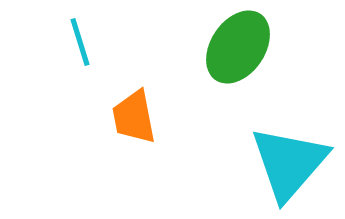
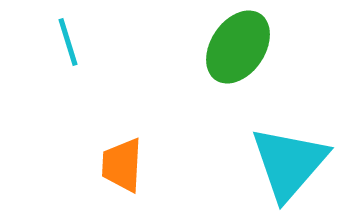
cyan line: moved 12 px left
orange trapezoid: moved 12 px left, 48 px down; rotated 14 degrees clockwise
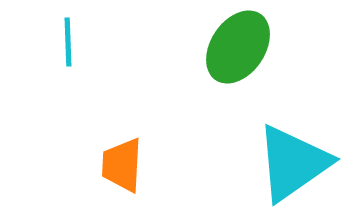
cyan line: rotated 15 degrees clockwise
cyan triangle: moved 4 px right; rotated 14 degrees clockwise
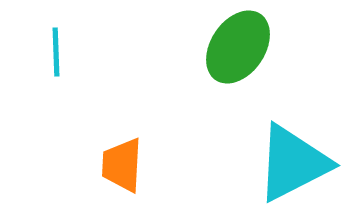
cyan line: moved 12 px left, 10 px down
cyan triangle: rotated 8 degrees clockwise
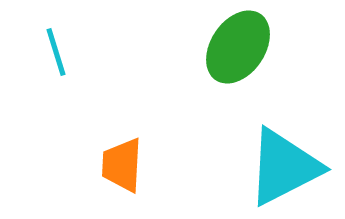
cyan line: rotated 15 degrees counterclockwise
cyan triangle: moved 9 px left, 4 px down
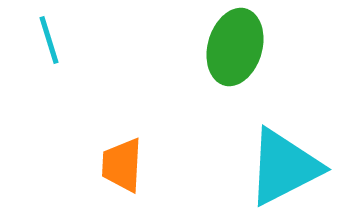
green ellipse: moved 3 px left; rotated 18 degrees counterclockwise
cyan line: moved 7 px left, 12 px up
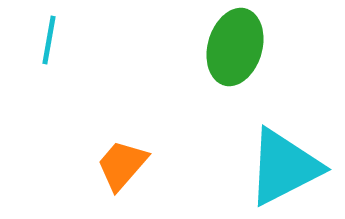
cyan line: rotated 27 degrees clockwise
orange trapezoid: rotated 38 degrees clockwise
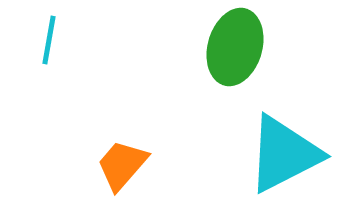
cyan triangle: moved 13 px up
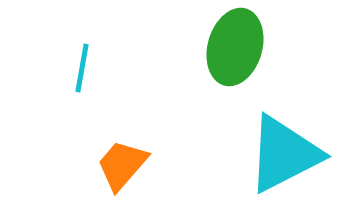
cyan line: moved 33 px right, 28 px down
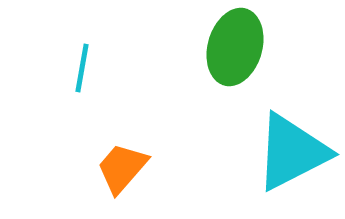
cyan triangle: moved 8 px right, 2 px up
orange trapezoid: moved 3 px down
